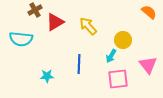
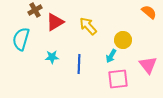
cyan semicircle: rotated 100 degrees clockwise
cyan star: moved 5 px right, 19 px up
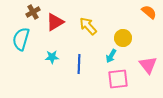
brown cross: moved 2 px left, 2 px down
yellow circle: moved 2 px up
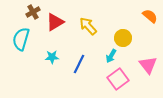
orange semicircle: moved 1 px right, 4 px down
blue line: rotated 24 degrees clockwise
pink square: rotated 30 degrees counterclockwise
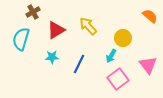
red triangle: moved 1 px right, 8 px down
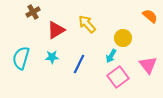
yellow arrow: moved 1 px left, 2 px up
cyan semicircle: moved 19 px down
pink square: moved 2 px up
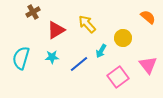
orange semicircle: moved 2 px left, 1 px down
cyan arrow: moved 10 px left, 5 px up
blue line: rotated 24 degrees clockwise
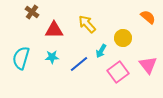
brown cross: moved 1 px left; rotated 24 degrees counterclockwise
red triangle: moved 2 px left; rotated 30 degrees clockwise
pink square: moved 5 px up
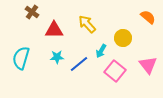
cyan star: moved 5 px right
pink square: moved 3 px left, 1 px up; rotated 15 degrees counterclockwise
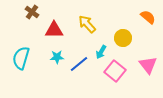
cyan arrow: moved 1 px down
